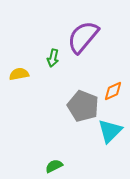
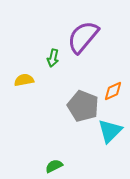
yellow semicircle: moved 5 px right, 6 px down
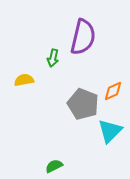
purple semicircle: rotated 153 degrees clockwise
gray pentagon: moved 2 px up
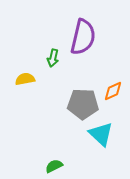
yellow semicircle: moved 1 px right, 1 px up
gray pentagon: rotated 20 degrees counterclockwise
cyan triangle: moved 9 px left, 3 px down; rotated 32 degrees counterclockwise
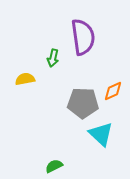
purple semicircle: rotated 21 degrees counterclockwise
gray pentagon: moved 1 px up
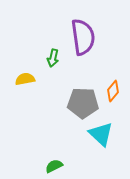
orange diamond: rotated 25 degrees counterclockwise
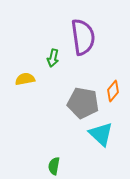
gray pentagon: rotated 8 degrees clockwise
green semicircle: rotated 54 degrees counterclockwise
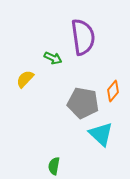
green arrow: rotated 78 degrees counterclockwise
yellow semicircle: rotated 36 degrees counterclockwise
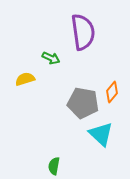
purple semicircle: moved 5 px up
green arrow: moved 2 px left
yellow semicircle: rotated 30 degrees clockwise
orange diamond: moved 1 px left, 1 px down
